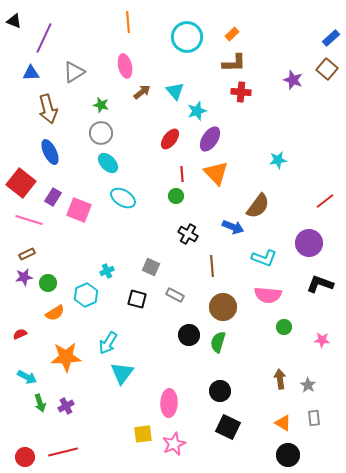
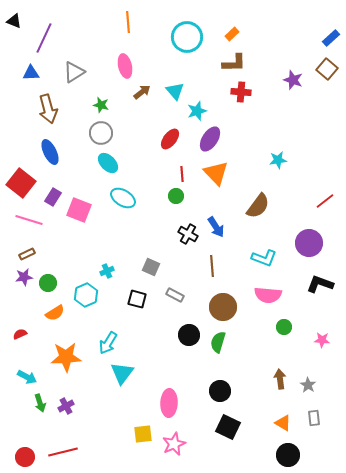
blue arrow at (233, 227): moved 17 px left; rotated 35 degrees clockwise
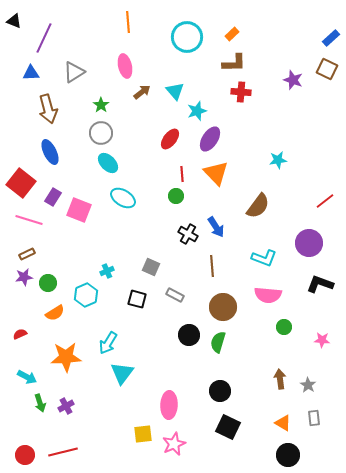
brown square at (327, 69): rotated 15 degrees counterclockwise
green star at (101, 105): rotated 21 degrees clockwise
pink ellipse at (169, 403): moved 2 px down
red circle at (25, 457): moved 2 px up
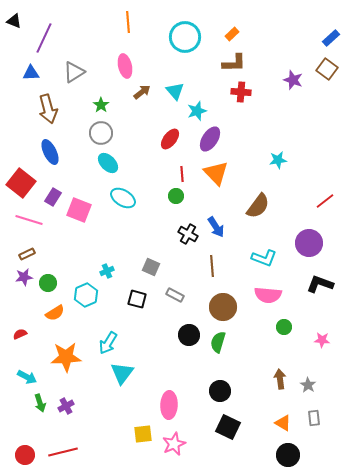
cyan circle at (187, 37): moved 2 px left
brown square at (327, 69): rotated 10 degrees clockwise
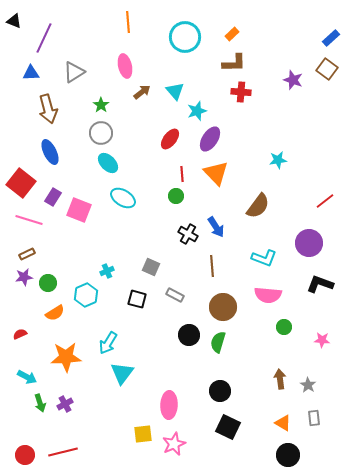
purple cross at (66, 406): moved 1 px left, 2 px up
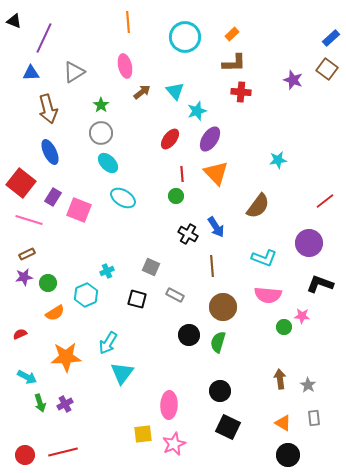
pink star at (322, 340): moved 20 px left, 24 px up
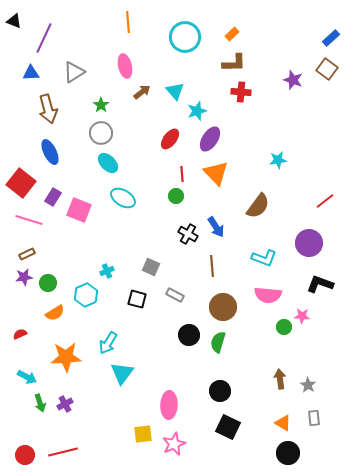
black circle at (288, 455): moved 2 px up
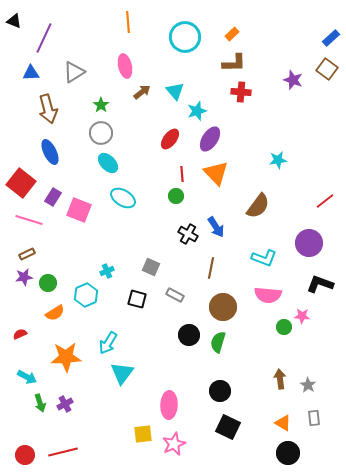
brown line at (212, 266): moved 1 px left, 2 px down; rotated 15 degrees clockwise
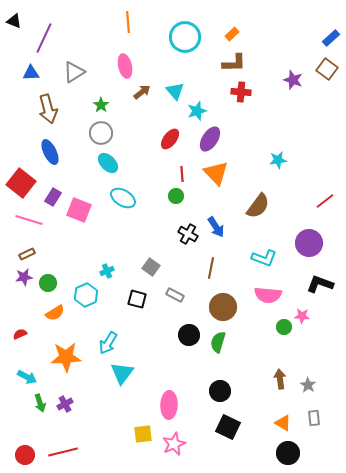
gray square at (151, 267): rotated 12 degrees clockwise
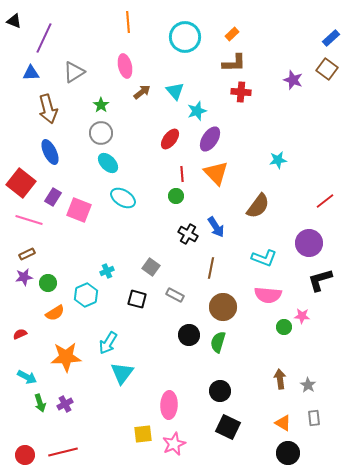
black L-shape at (320, 284): moved 4 px up; rotated 36 degrees counterclockwise
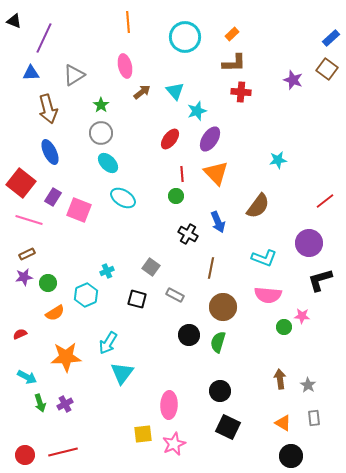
gray triangle at (74, 72): moved 3 px down
blue arrow at (216, 227): moved 2 px right, 5 px up; rotated 10 degrees clockwise
black circle at (288, 453): moved 3 px right, 3 px down
